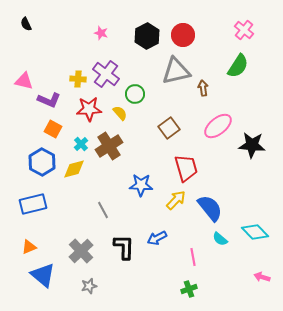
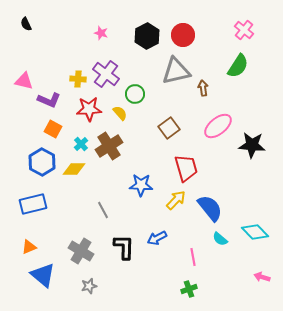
yellow diamond: rotated 15 degrees clockwise
gray cross: rotated 15 degrees counterclockwise
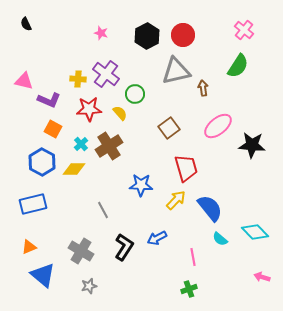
black L-shape: rotated 32 degrees clockwise
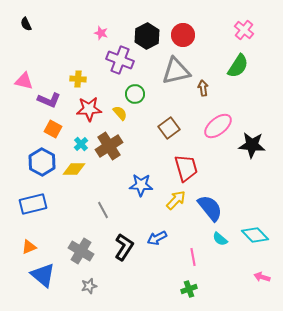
purple cross: moved 14 px right, 14 px up; rotated 16 degrees counterclockwise
cyan diamond: moved 3 px down
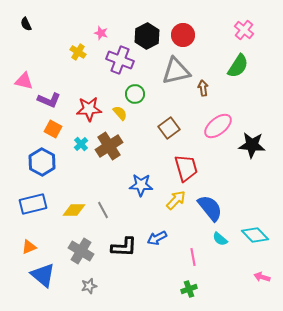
yellow cross: moved 27 px up; rotated 28 degrees clockwise
yellow diamond: moved 41 px down
black L-shape: rotated 60 degrees clockwise
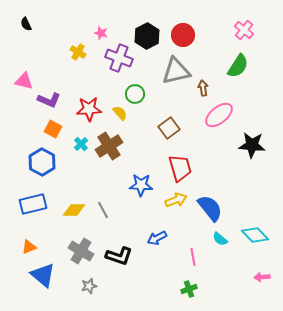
purple cross: moved 1 px left, 2 px up
pink ellipse: moved 1 px right, 11 px up
red trapezoid: moved 6 px left
yellow arrow: rotated 25 degrees clockwise
black L-shape: moved 5 px left, 9 px down; rotated 16 degrees clockwise
pink arrow: rotated 21 degrees counterclockwise
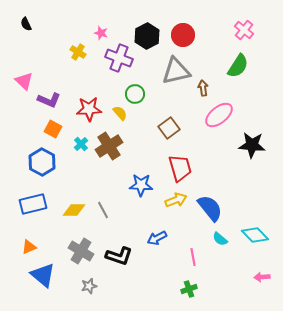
pink triangle: rotated 30 degrees clockwise
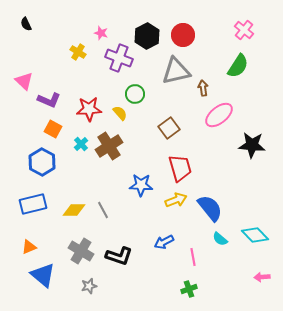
blue arrow: moved 7 px right, 4 px down
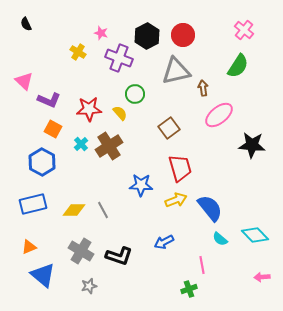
pink line: moved 9 px right, 8 px down
